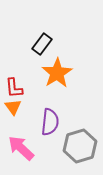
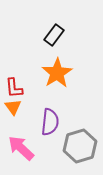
black rectangle: moved 12 px right, 9 px up
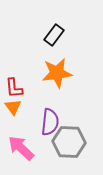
orange star: rotated 24 degrees clockwise
gray hexagon: moved 11 px left, 4 px up; rotated 20 degrees clockwise
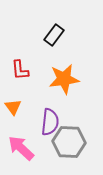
orange star: moved 7 px right, 6 px down
red L-shape: moved 6 px right, 18 px up
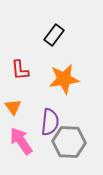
pink arrow: moved 7 px up; rotated 12 degrees clockwise
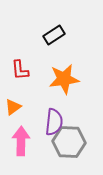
black rectangle: rotated 20 degrees clockwise
orange triangle: rotated 30 degrees clockwise
purple semicircle: moved 4 px right
pink arrow: rotated 36 degrees clockwise
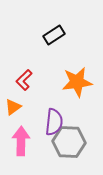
red L-shape: moved 4 px right, 10 px down; rotated 50 degrees clockwise
orange star: moved 13 px right, 3 px down
